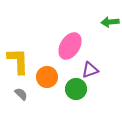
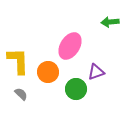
purple triangle: moved 6 px right, 2 px down
orange circle: moved 1 px right, 5 px up
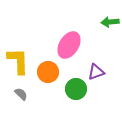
pink ellipse: moved 1 px left, 1 px up
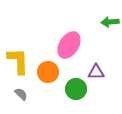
purple triangle: rotated 18 degrees clockwise
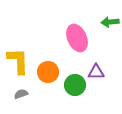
pink ellipse: moved 8 px right, 7 px up; rotated 56 degrees counterclockwise
green circle: moved 1 px left, 4 px up
gray semicircle: rotated 64 degrees counterclockwise
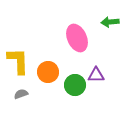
purple triangle: moved 3 px down
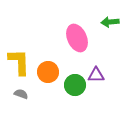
yellow L-shape: moved 1 px right, 1 px down
gray semicircle: rotated 40 degrees clockwise
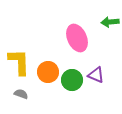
purple triangle: rotated 24 degrees clockwise
green circle: moved 3 px left, 5 px up
